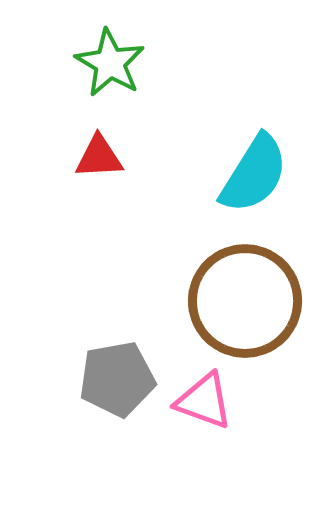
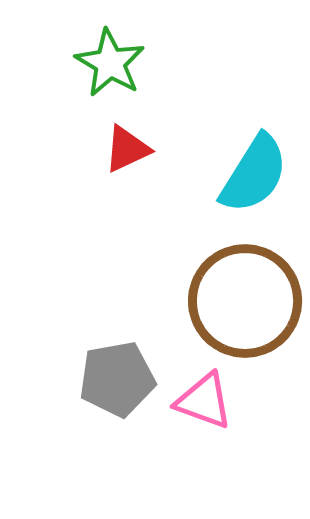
red triangle: moved 28 px right, 8 px up; rotated 22 degrees counterclockwise
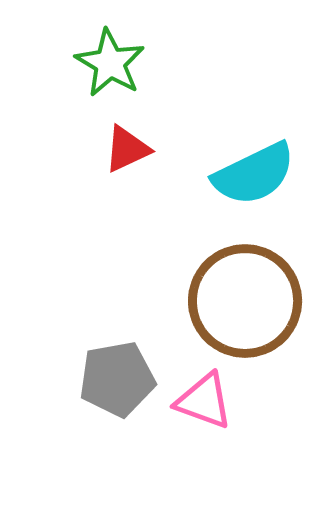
cyan semicircle: rotated 32 degrees clockwise
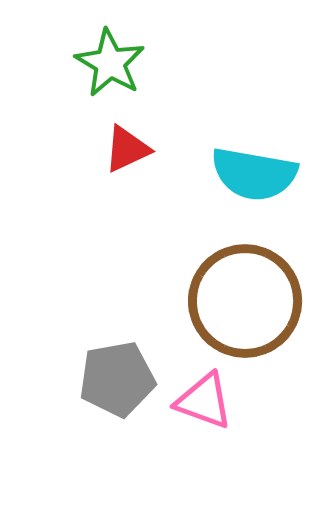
cyan semicircle: rotated 36 degrees clockwise
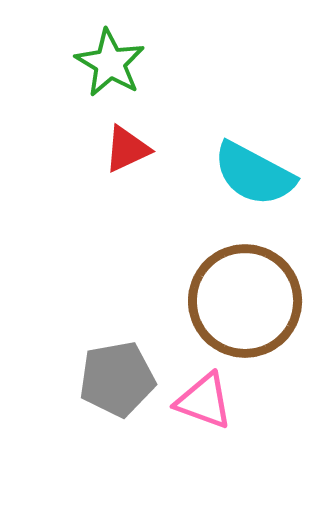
cyan semicircle: rotated 18 degrees clockwise
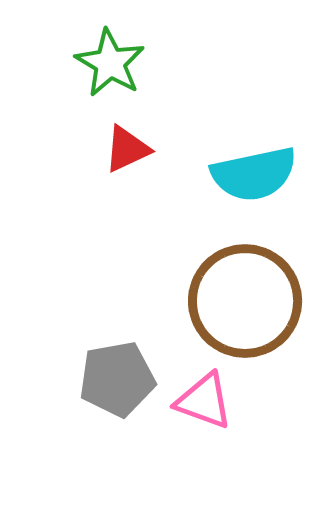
cyan semicircle: rotated 40 degrees counterclockwise
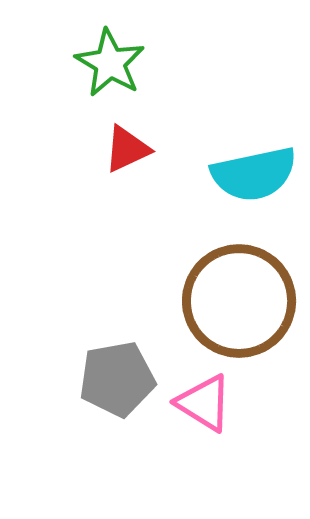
brown circle: moved 6 px left
pink triangle: moved 2 px down; rotated 12 degrees clockwise
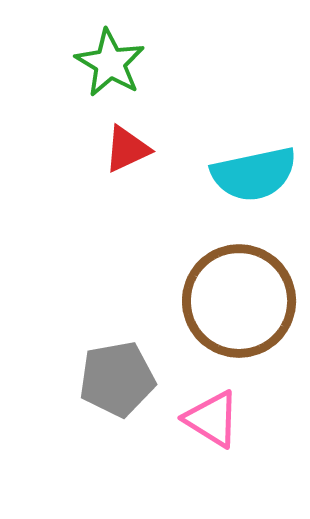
pink triangle: moved 8 px right, 16 px down
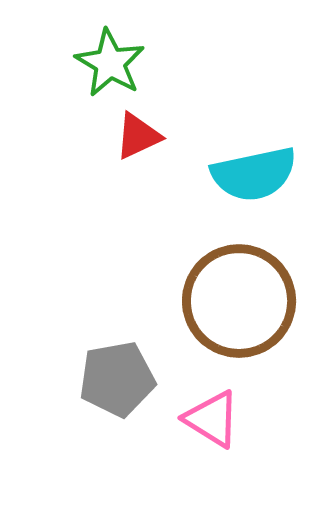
red triangle: moved 11 px right, 13 px up
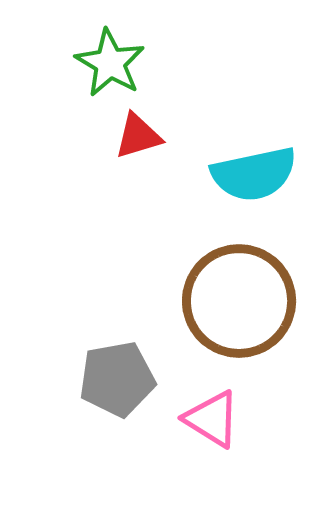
red triangle: rotated 8 degrees clockwise
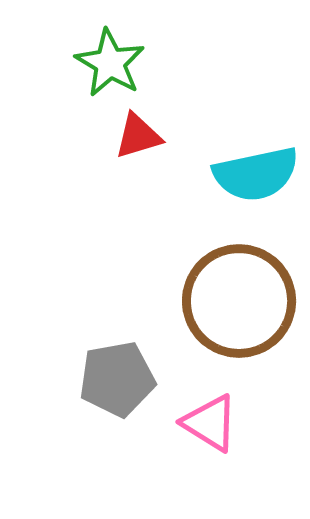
cyan semicircle: moved 2 px right
pink triangle: moved 2 px left, 4 px down
